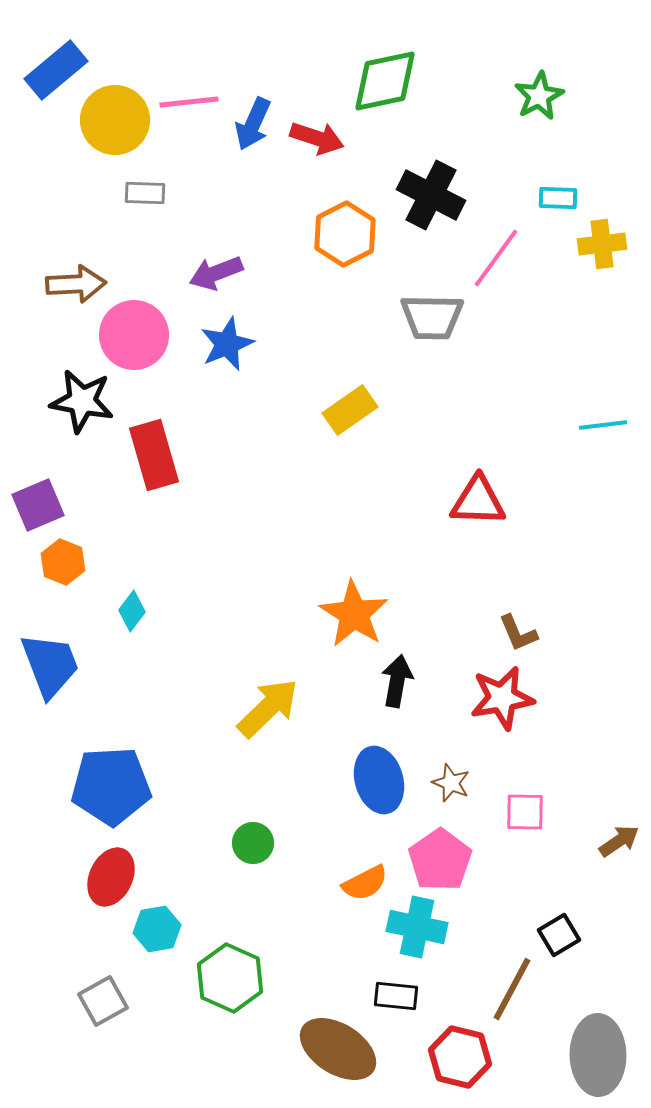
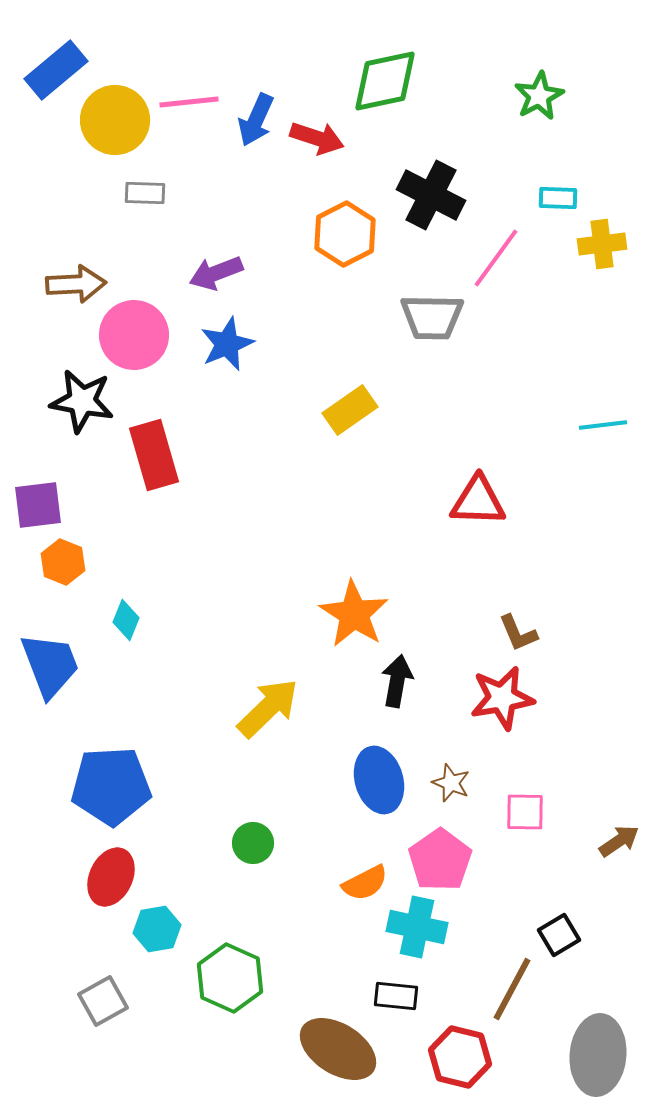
blue arrow at (253, 124): moved 3 px right, 4 px up
purple square at (38, 505): rotated 16 degrees clockwise
cyan diamond at (132, 611): moved 6 px left, 9 px down; rotated 15 degrees counterclockwise
gray ellipse at (598, 1055): rotated 6 degrees clockwise
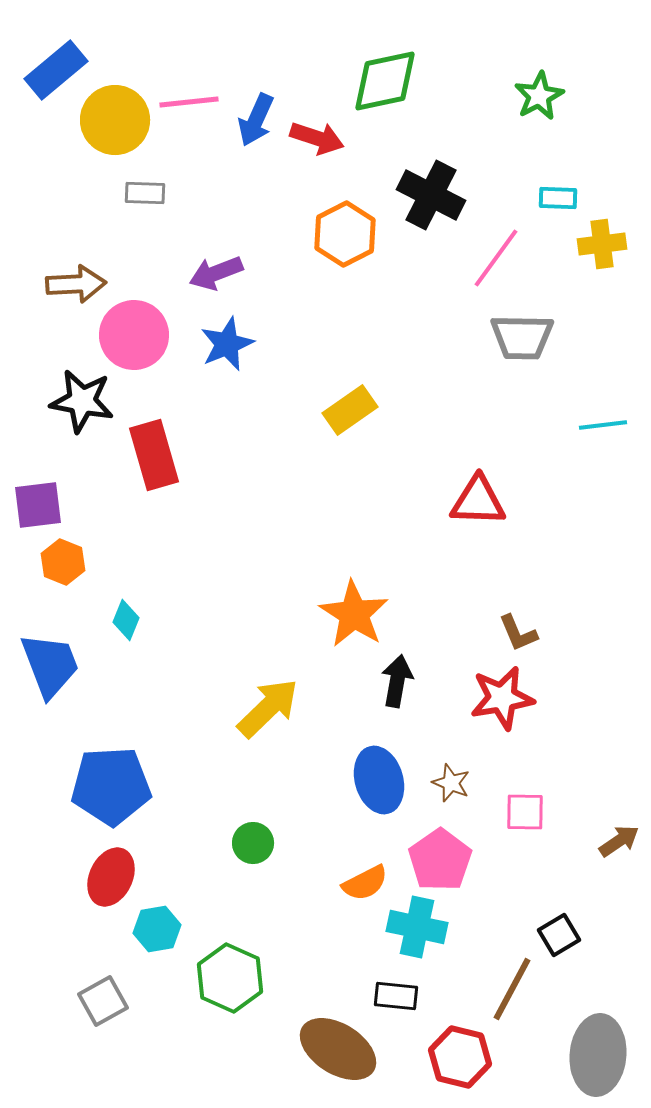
gray trapezoid at (432, 317): moved 90 px right, 20 px down
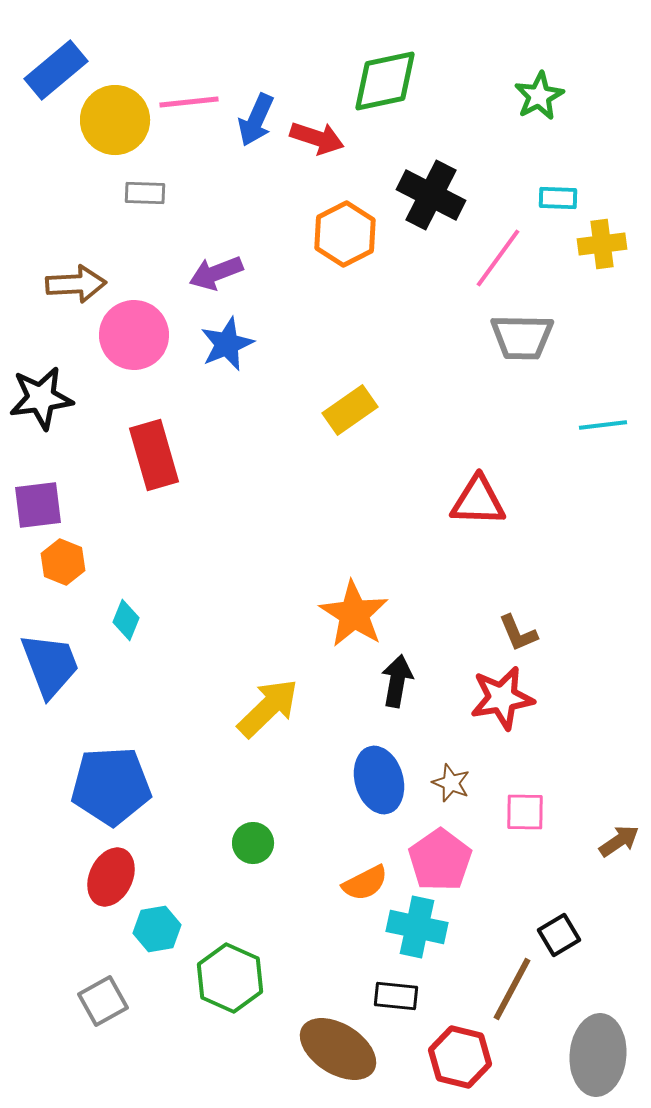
pink line at (496, 258): moved 2 px right
black star at (82, 401): moved 41 px left, 3 px up; rotated 18 degrees counterclockwise
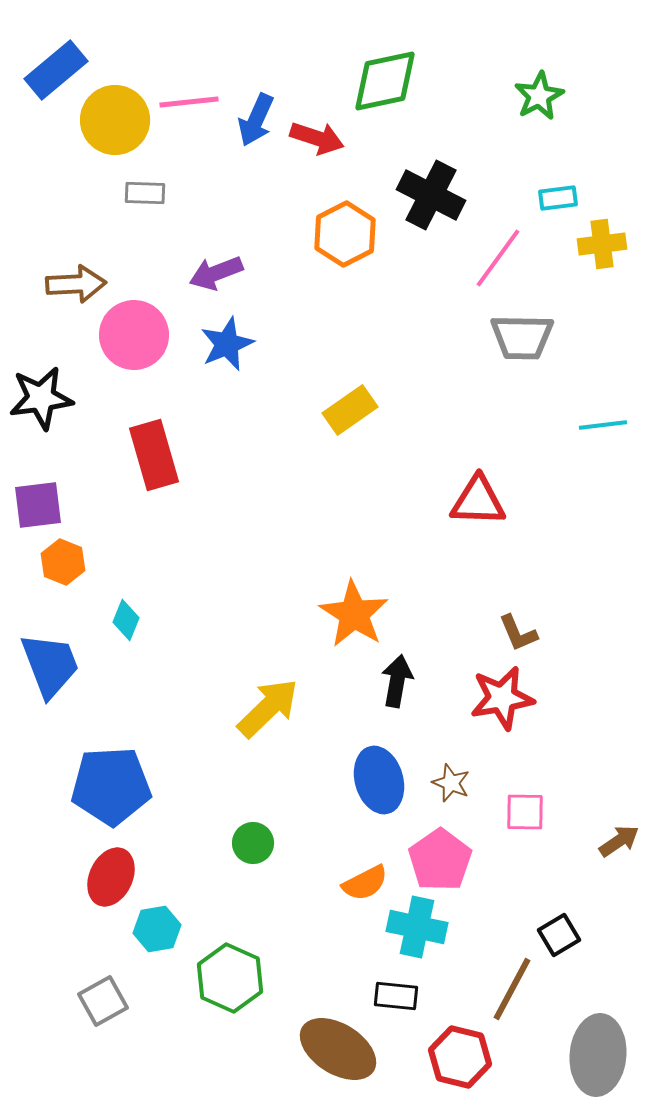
cyan rectangle at (558, 198): rotated 9 degrees counterclockwise
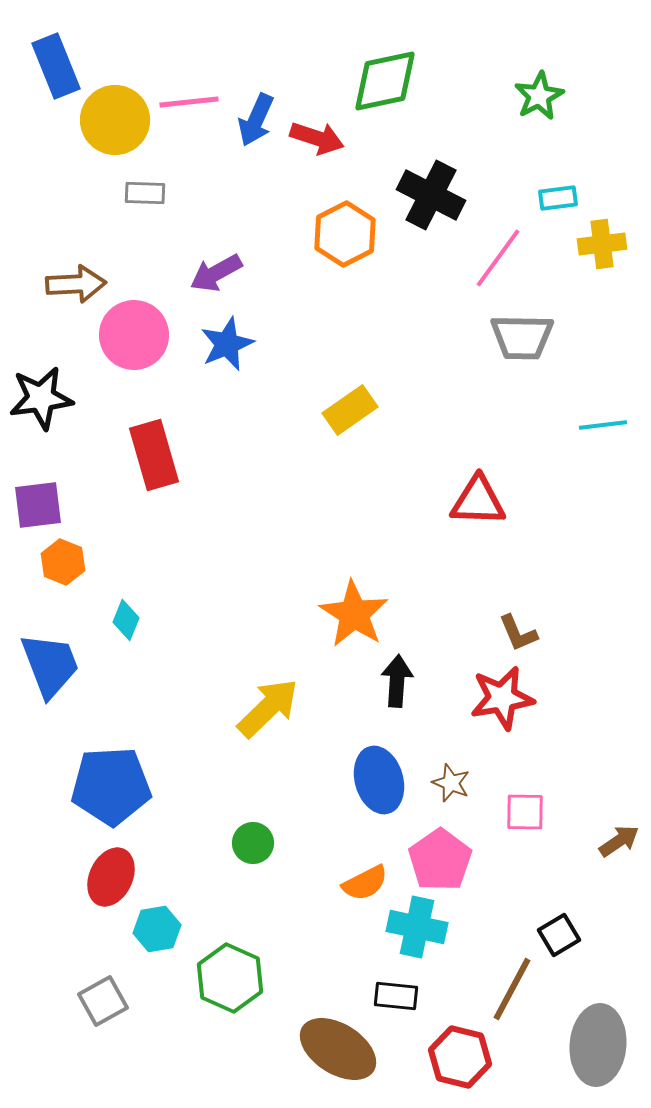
blue rectangle at (56, 70): moved 4 px up; rotated 72 degrees counterclockwise
purple arrow at (216, 273): rotated 8 degrees counterclockwise
black arrow at (397, 681): rotated 6 degrees counterclockwise
gray ellipse at (598, 1055): moved 10 px up
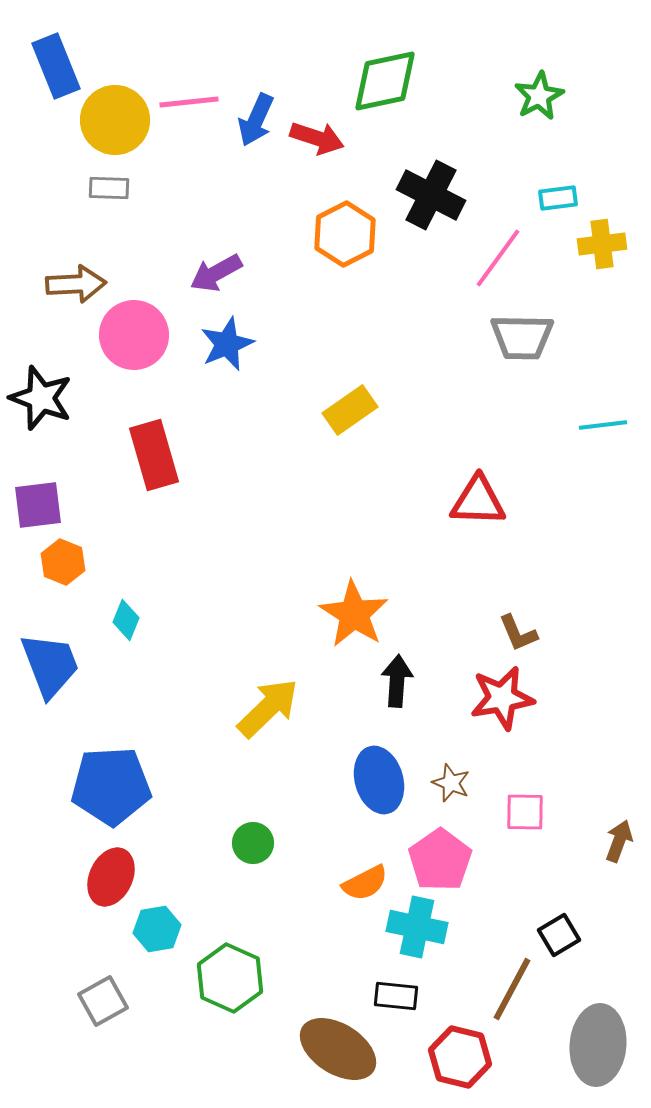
gray rectangle at (145, 193): moved 36 px left, 5 px up
black star at (41, 398): rotated 28 degrees clockwise
brown arrow at (619, 841): rotated 36 degrees counterclockwise
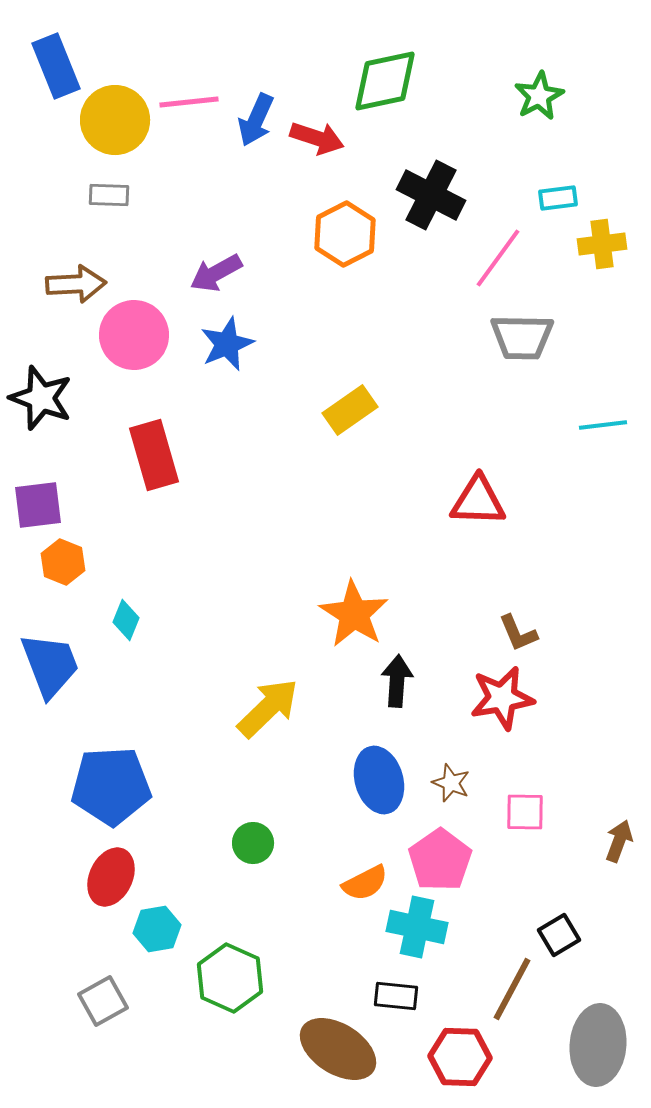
gray rectangle at (109, 188): moved 7 px down
red hexagon at (460, 1057): rotated 12 degrees counterclockwise
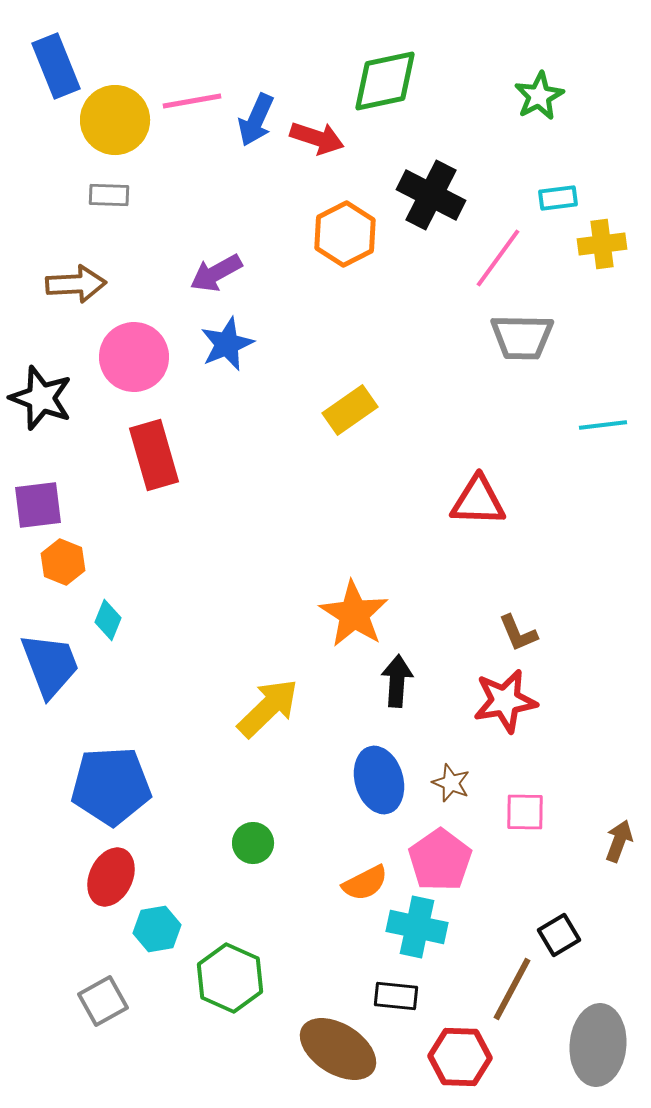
pink line at (189, 102): moved 3 px right, 1 px up; rotated 4 degrees counterclockwise
pink circle at (134, 335): moved 22 px down
cyan diamond at (126, 620): moved 18 px left
red star at (502, 698): moved 3 px right, 3 px down
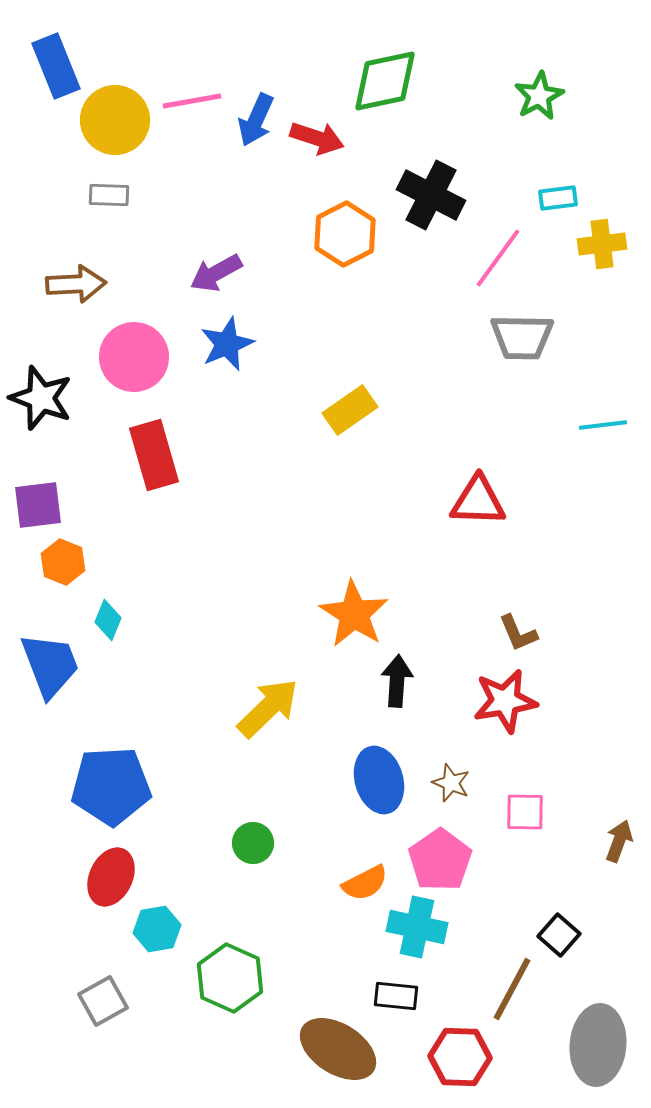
black square at (559, 935): rotated 18 degrees counterclockwise
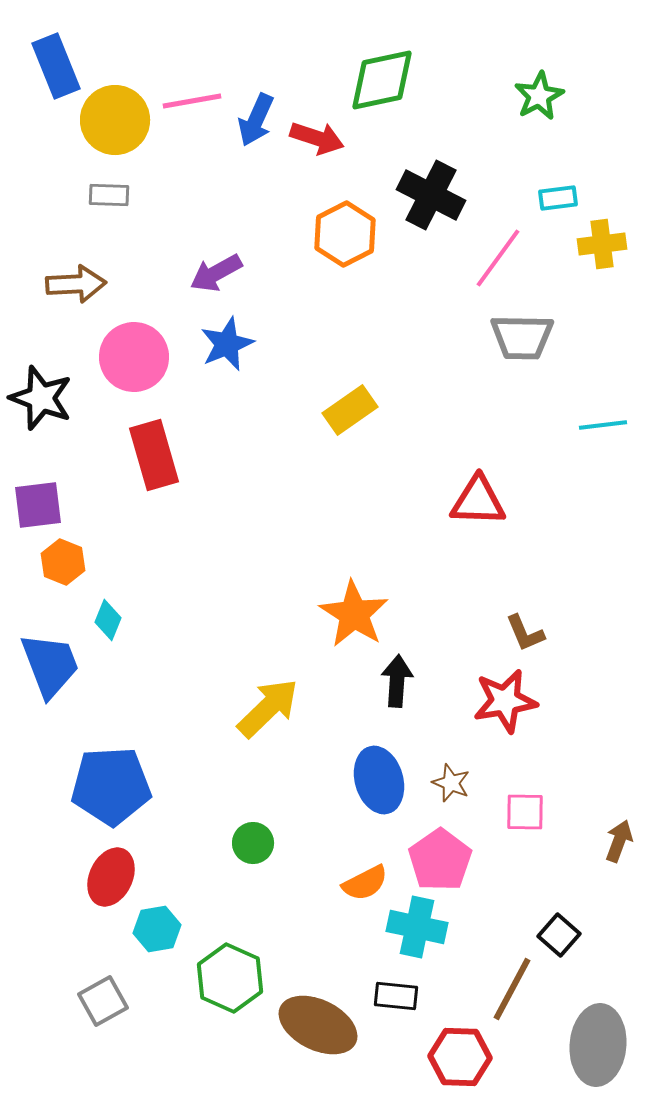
green diamond at (385, 81): moved 3 px left, 1 px up
brown L-shape at (518, 633): moved 7 px right
brown ellipse at (338, 1049): moved 20 px left, 24 px up; rotated 6 degrees counterclockwise
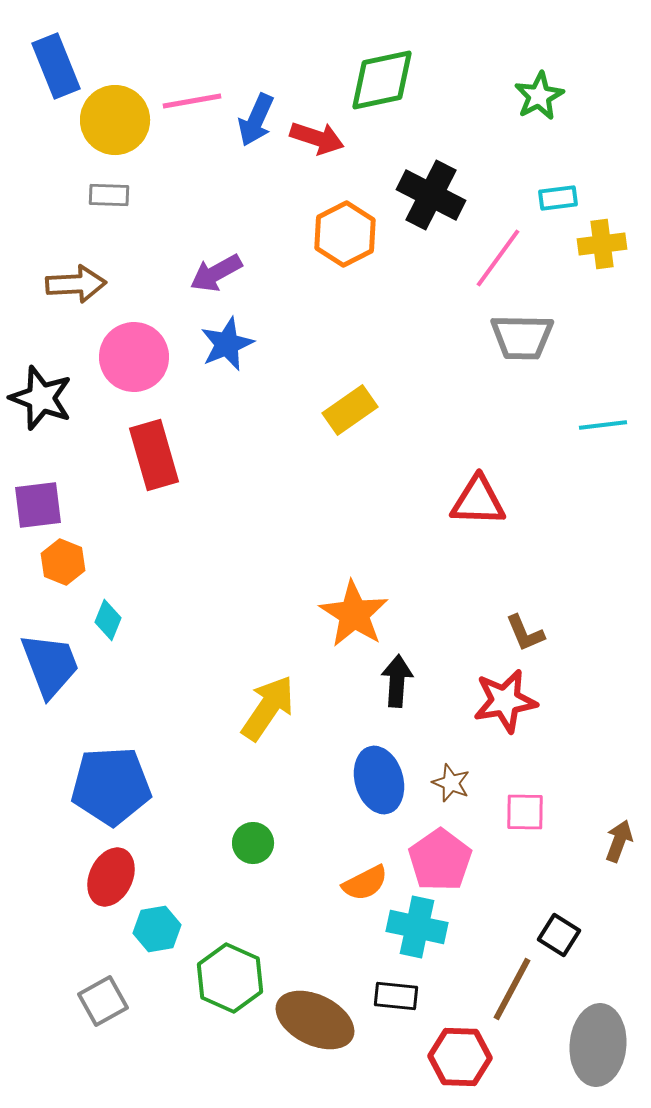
yellow arrow at (268, 708): rotated 12 degrees counterclockwise
black square at (559, 935): rotated 9 degrees counterclockwise
brown ellipse at (318, 1025): moved 3 px left, 5 px up
